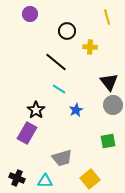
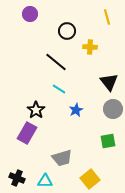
gray circle: moved 4 px down
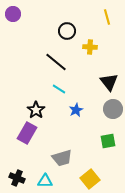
purple circle: moved 17 px left
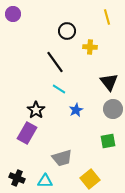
black line: moved 1 px left; rotated 15 degrees clockwise
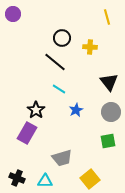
black circle: moved 5 px left, 7 px down
black line: rotated 15 degrees counterclockwise
gray circle: moved 2 px left, 3 px down
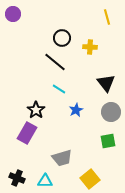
black triangle: moved 3 px left, 1 px down
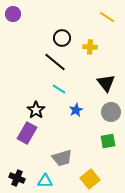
yellow line: rotated 42 degrees counterclockwise
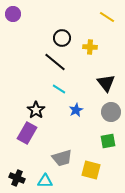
yellow square: moved 1 px right, 9 px up; rotated 36 degrees counterclockwise
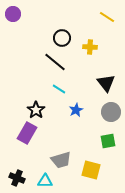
gray trapezoid: moved 1 px left, 2 px down
